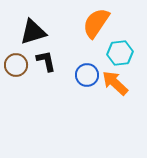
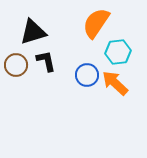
cyan hexagon: moved 2 px left, 1 px up
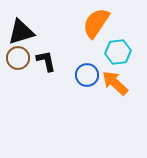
black triangle: moved 12 px left
brown circle: moved 2 px right, 7 px up
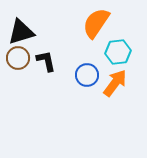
orange arrow: rotated 84 degrees clockwise
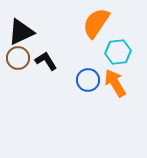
black triangle: rotated 8 degrees counterclockwise
black L-shape: rotated 20 degrees counterclockwise
blue circle: moved 1 px right, 5 px down
orange arrow: rotated 68 degrees counterclockwise
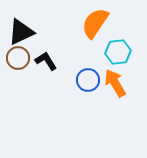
orange semicircle: moved 1 px left
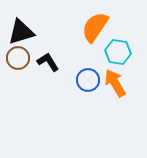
orange semicircle: moved 4 px down
black triangle: rotated 8 degrees clockwise
cyan hexagon: rotated 15 degrees clockwise
black L-shape: moved 2 px right, 1 px down
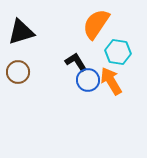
orange semicircle: moved 1 px right, 3 px up
brown circle: moved 14 px down
black L-shape: moved 28 px right
orange arrow: moved 4 px left, 2 px up
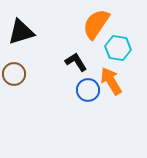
cyan hexagon: moved 4 px up
brown circle: moved 4 px left, 2 px down
blue circle: moved 10 px down
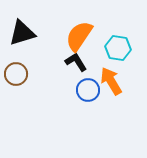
orange semicircle: moved 17 px left, 12 px down
black triangle: moved 1 px right, 1 px down
brown circle: moved 2 px right
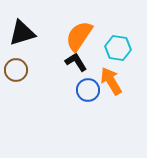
brown circle: moved 4 px up
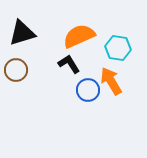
orange semicircle: rotated 32 degrees clockwise
black L-shape: moved 7 px left, 2 px down
